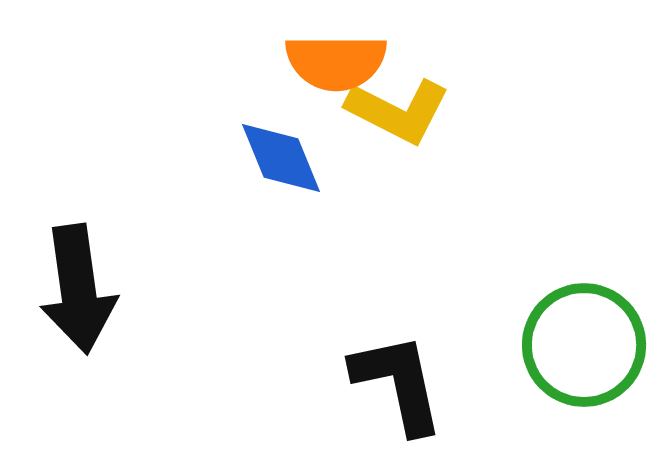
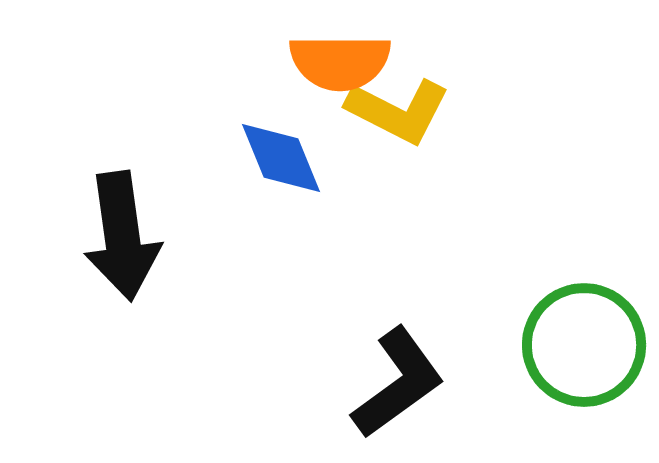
orange semicircle: moved 4 px right
black arrow: moved 44 px right, 53 px up
black L-shape: rotated 66 degrees clockwise
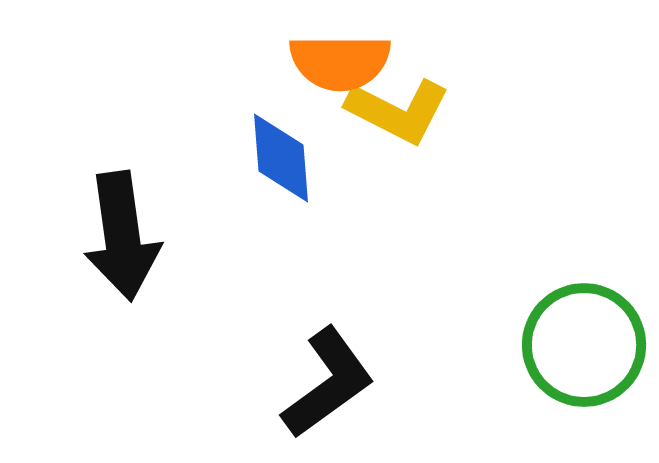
blue diamond: rotated 18 degrees clockwise
black L-shape: moved 70 px left
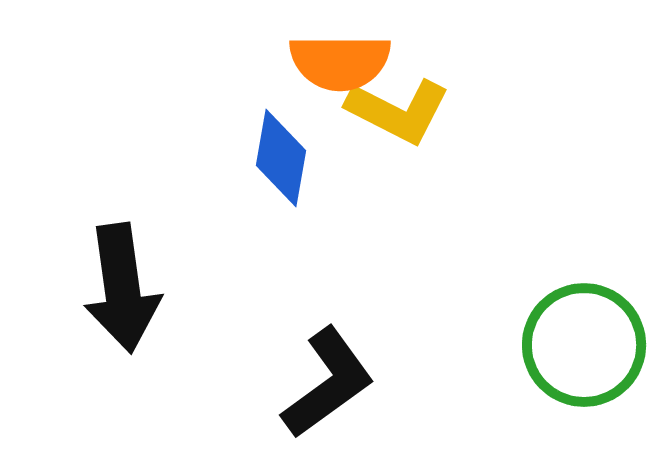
blue diamond: rotated 14 degrees clockwise
black arrow: moved 52 px down
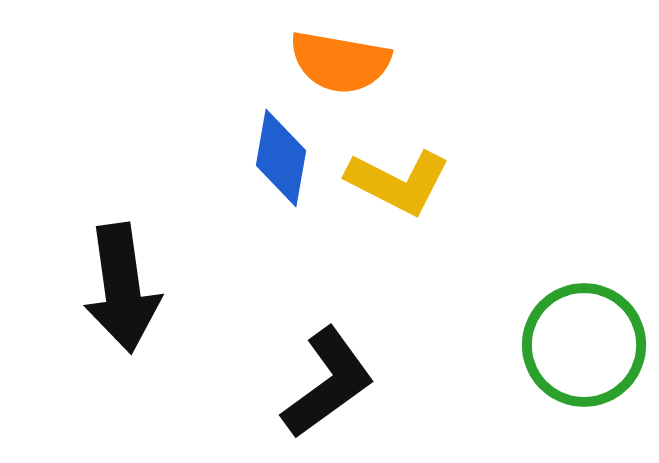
orange semicircle: rotated 10 degrees clockwise
yellow L-shape: moved 71 px down
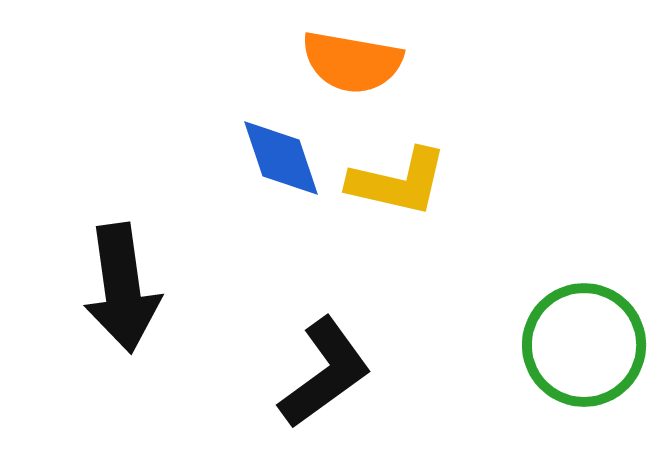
orange semicircle: moved 12 px right
blue diamond: rotated 28 degrees counterclockwise
yellow L-shape: rotated 14 degrees counterclockwise
black L-shape: moved 3 px left, 10 px up
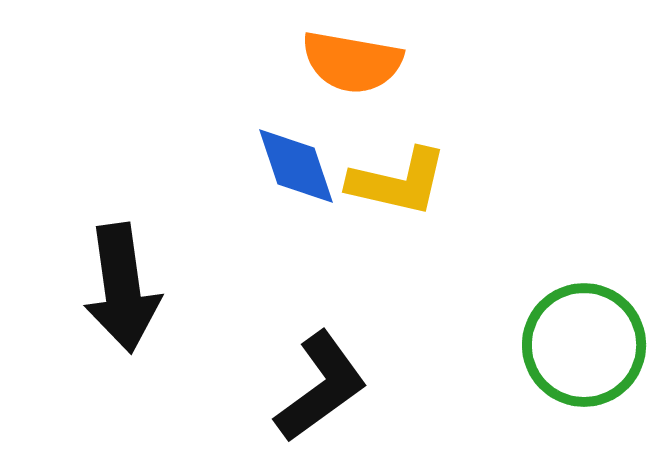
blue diamond: moved 15 px right, 8 px down
black L-shape: moved 4 px left, 14 px down
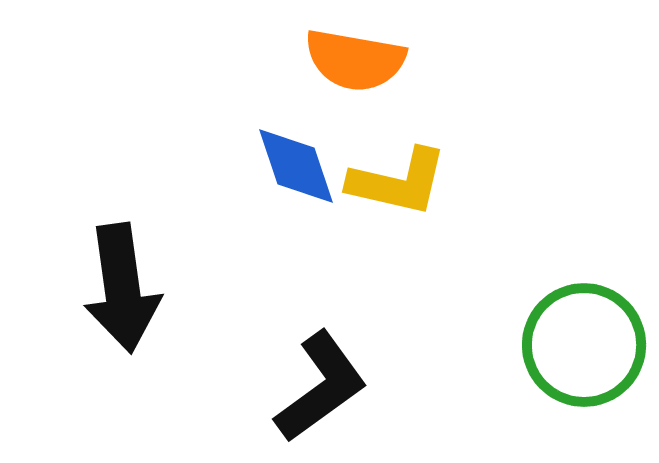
orange semicircle: moved 3 px right, 2 px up
